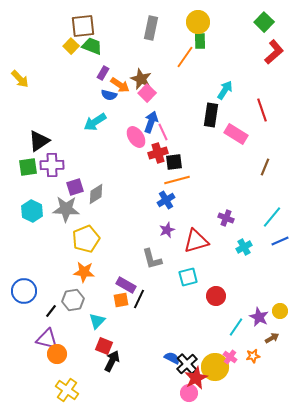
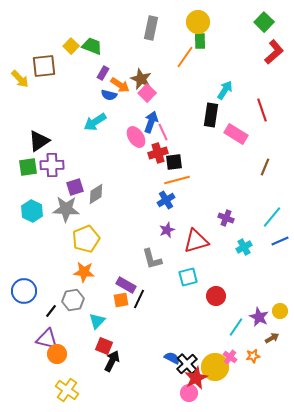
brown square at (83, 26): moved 39 px left, 40 px down
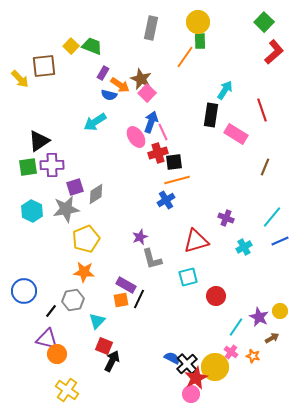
gray star at (66, 209): rotated 12 degrees counterclockwise
purple star at (167, 230): moved 27 px left, 7 px down
orange star at (253, 356): rotated 24 degrees clockwise
pink cross at (230, 357): moved 1 px right, 5 px up
pink circle at (189, 393): moved 2 px right, 1 px down
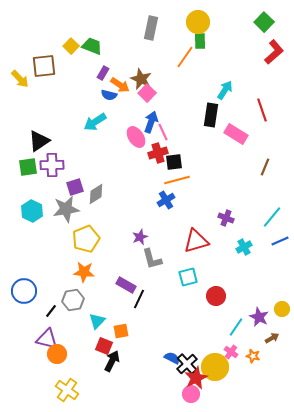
orange square at (121, 300): moved 31 px down
yellow circle at (280, 311): moved 2 px right, 2 px up
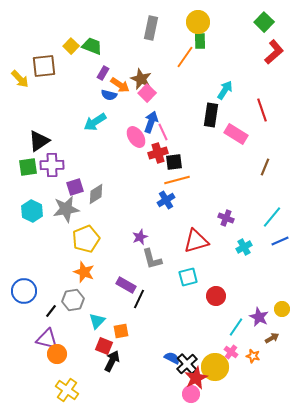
orange star at (84, 272): rotated 15 degrees clockwise
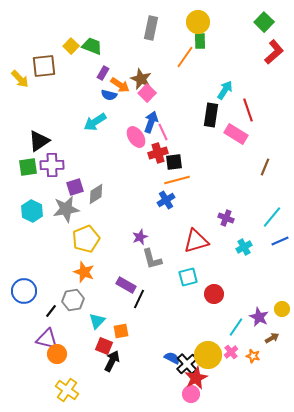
red line at (262, 110): moved 14 px left
red circle at (216, 296): moved 2 px left, 2 px up
pink cross at (231, 352): rotated 16 degrees clockwise
yellow circle at (215, 367): moved 7 px left, 12 px up
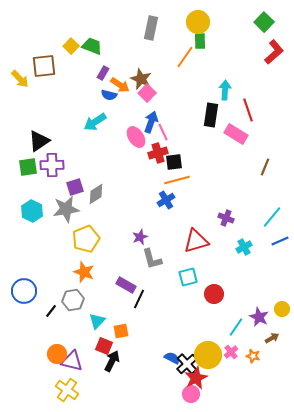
cyan arrow at (225, 90): rotated 30 degrees counterclockwise
purple triangle at (47, 339): moved 25 px right, 22 px down
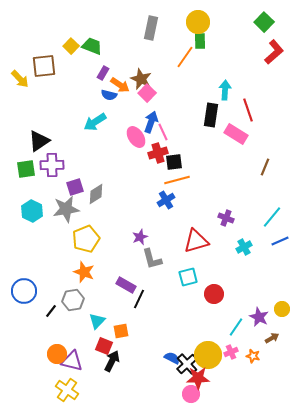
green square at (28, 167): moved 2 px left, 2 px down
pink cross at (231, 352): rotated 16 degrees clockwise
red star at (196, 378): moved 2 px right; rotated 25 degrees clockwise
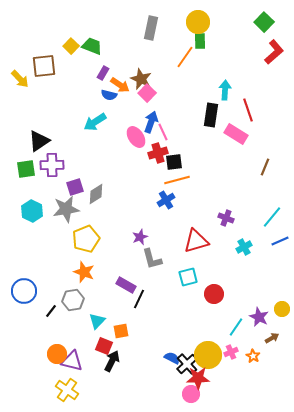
orange star at (253, 356): rotated 16 degrees clockwise
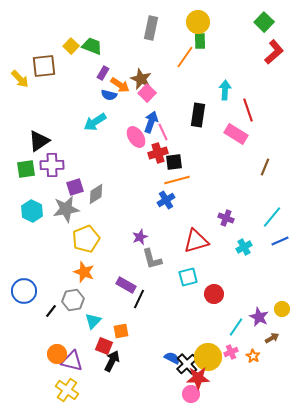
black rectangle at (211, 115): moved 13 px left
cyan triangle at (97, 321): moved 4 px left
yellow circle at (208, 355): moved 2 px down
